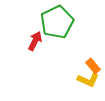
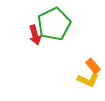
green pentagon: moved 3 px left, 2 px down
red arrow: moved 6 px up; rotated 138 degrees clockwise
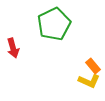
red arrow: moved 22 px left, 13 px down
yellow L-shape: moved 1 px right, 1 px down
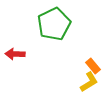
red arrow: moved 2 px right, 6 px down; rotated 108 degrees clockwise
yellow L-shape: moved 1 px down; rotated 55 degrees counterclockwise
